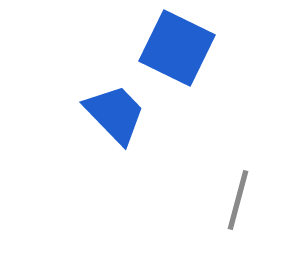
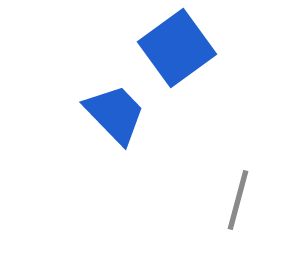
blue square: rotated 28 degrees clockwise
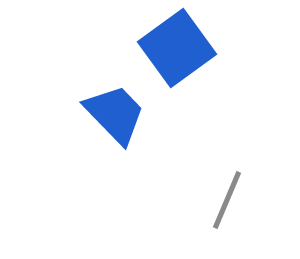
gray line: moved 11 px left; rotated 8 degrees clockwise
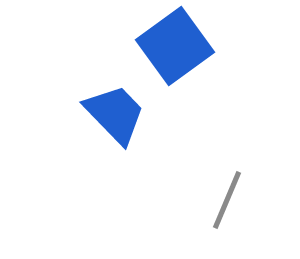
blue square: moved 2 px left, 2 px up
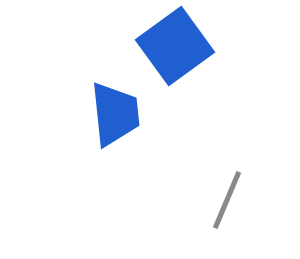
blue trapezoid: rotated 38 degrees clockwise
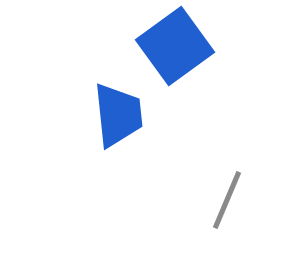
blue trapezoid: moved 3 px right, 1 px down
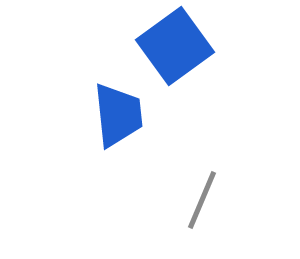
gray line: moved 25 px left
